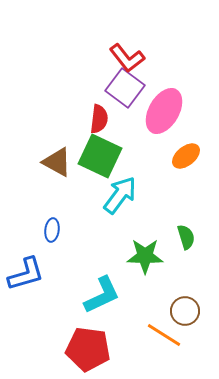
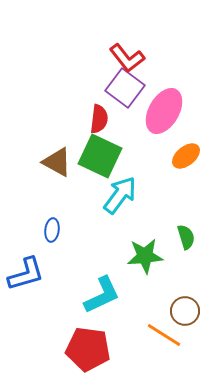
green star: rotated 6 degrees counterclockwise
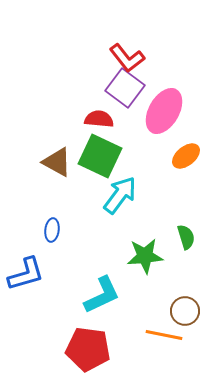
red semicircle: rotated 92 degrees counterclockwise
orange line: rotated 21 degrees counterclockwise
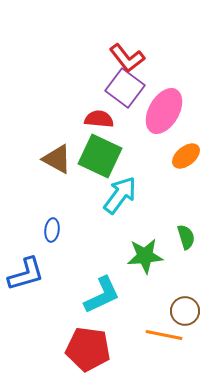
brown triangle: moved 3 px up
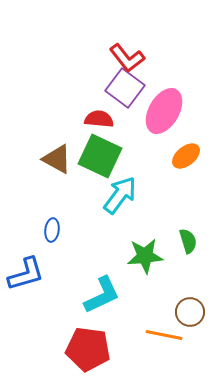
green semicircle: moved 2 px right, 4 px down
brown circle: moved 5 px right, 1 px down
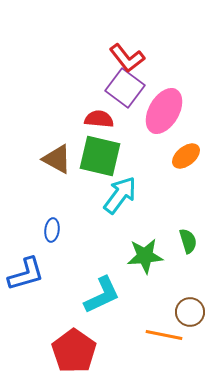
green square: rotated 12 degrees counterclockwise
red pentagon: moved 14 px left, 2 px down; rotated 27 degrees clockwise
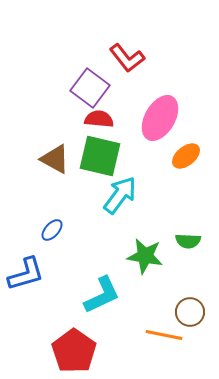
purple square: moved 35 px left
pink ellipse: moved 4 px left, 7 px down
brown triangle: moved 2 px left
blue ellipse: rotated 35 degrees clockwise
green semicircle: rotated 110 degrees clockwise
green star: rotated 15 degrees clockwise
